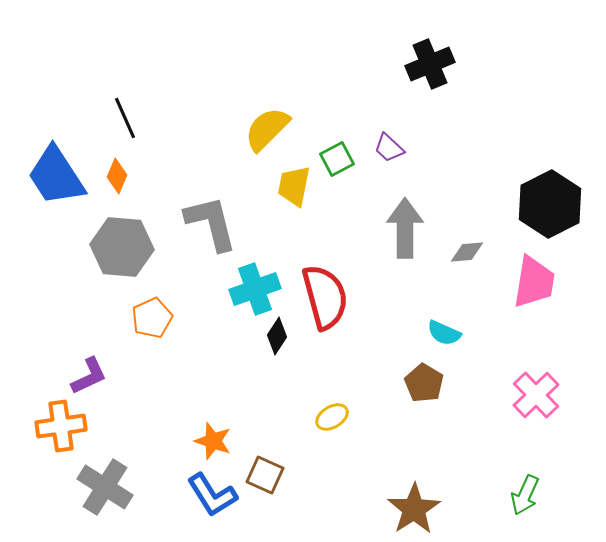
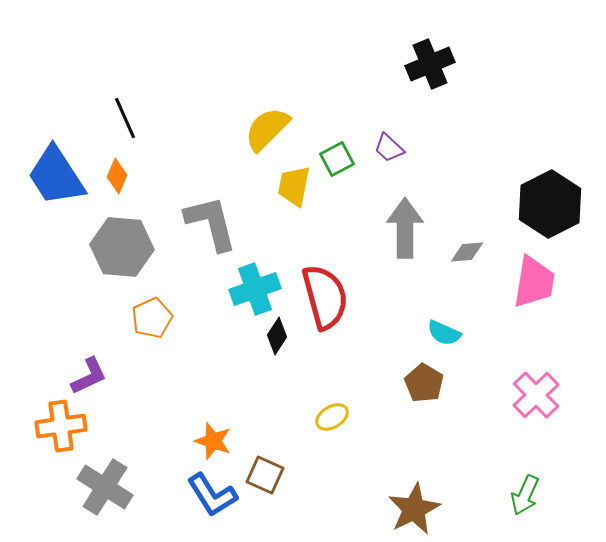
brown star: rotated 6 degrees clockwise
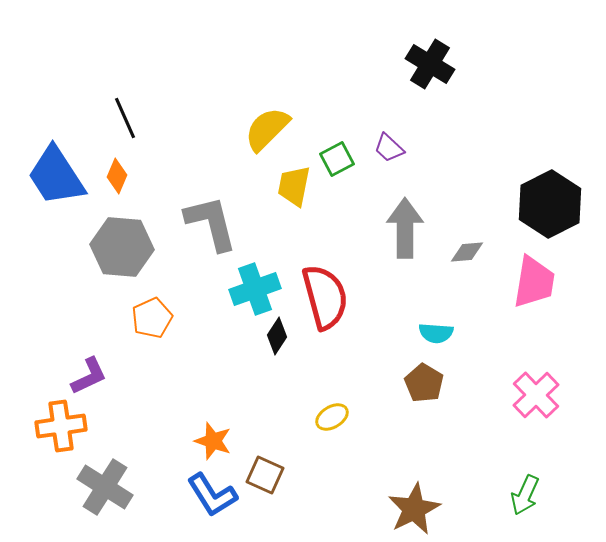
black cross: rotated 36 degrees counterclockwise
cyan semicircle: moved 8 px left; rotated 20 degrees counterclockwise
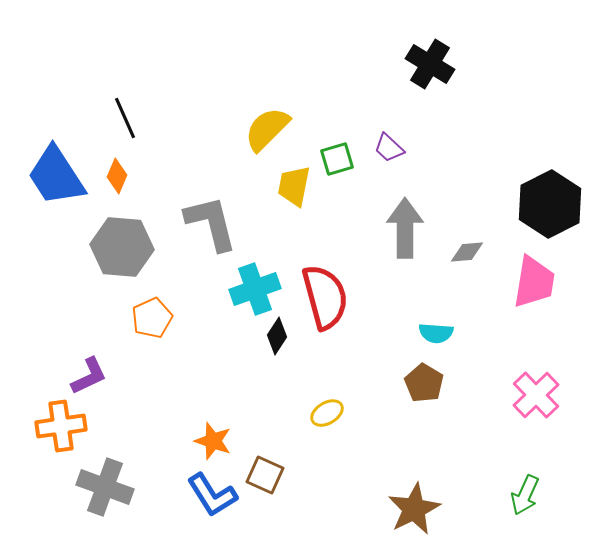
green square: rotated 12 degrees clockwise
yellow ellipse: moved 5 px left, 4 px up
gray cross: rotated 12 degrees counterclockwise
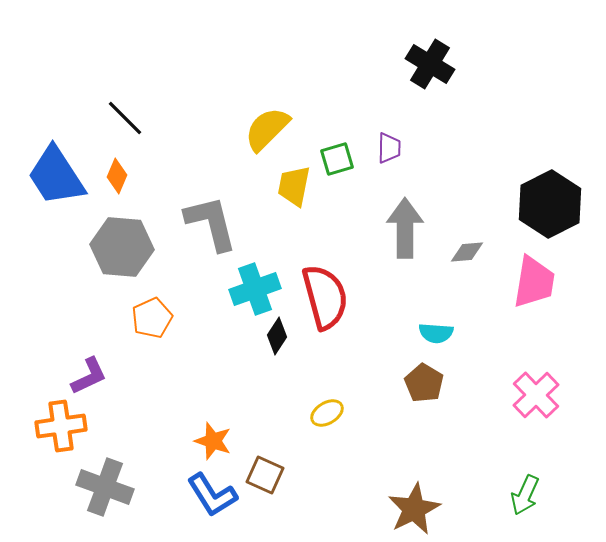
black line: rotated 21 degrees counterclockwise
purple trapezoid: rotated 132 degrees counterclockwise
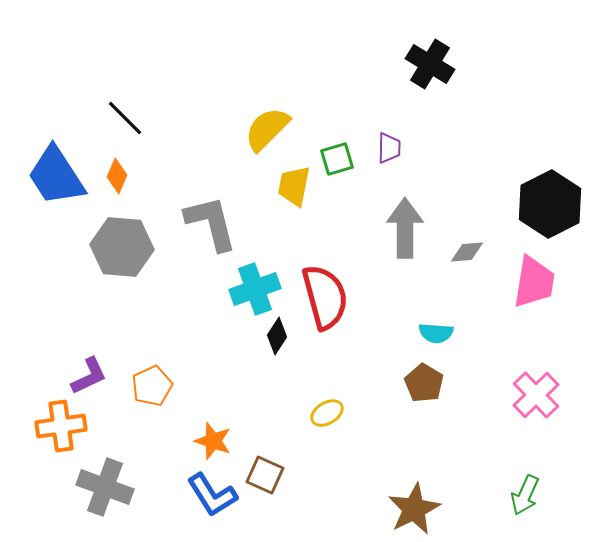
orange pentagon: moved 68 px down
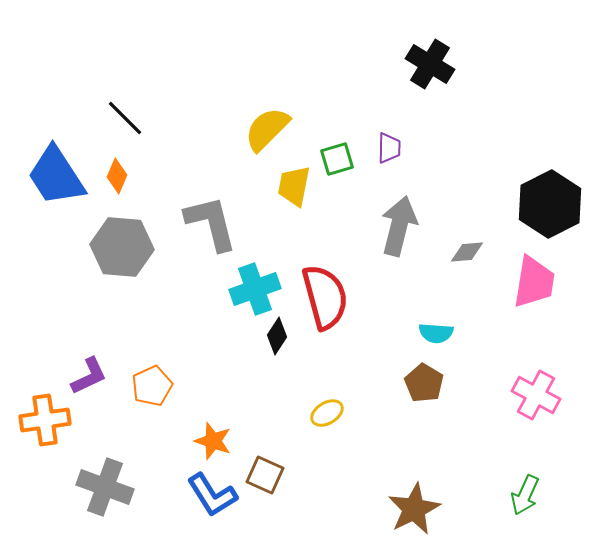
gray arrow: moved 6 px left, 2 px up; rotated 14 degrees clockwise
pink cross: rotated 18 degrees counterclockwise
orange cross: moved 16 px left, 6 px up
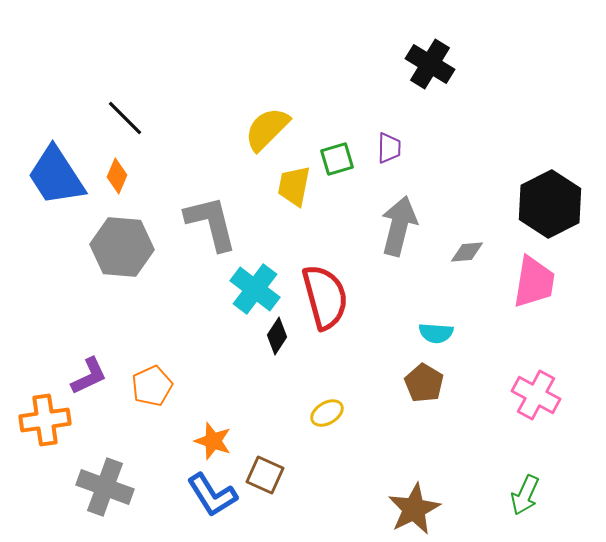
cyan cross: rotated 33 degrees counterclockwise
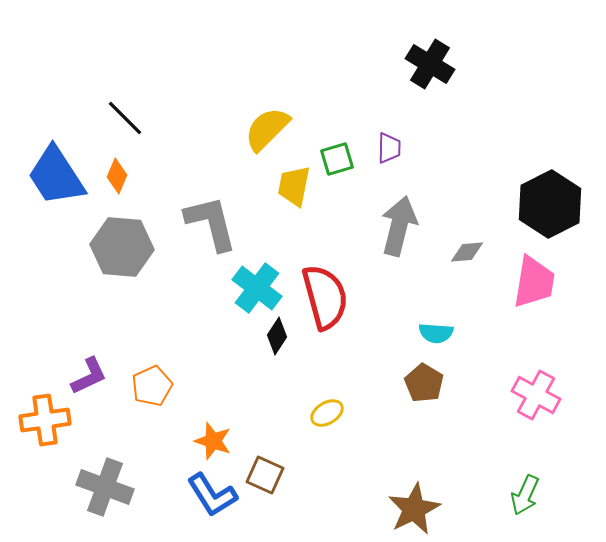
cyan cross: moved 2 px right, 1 px up
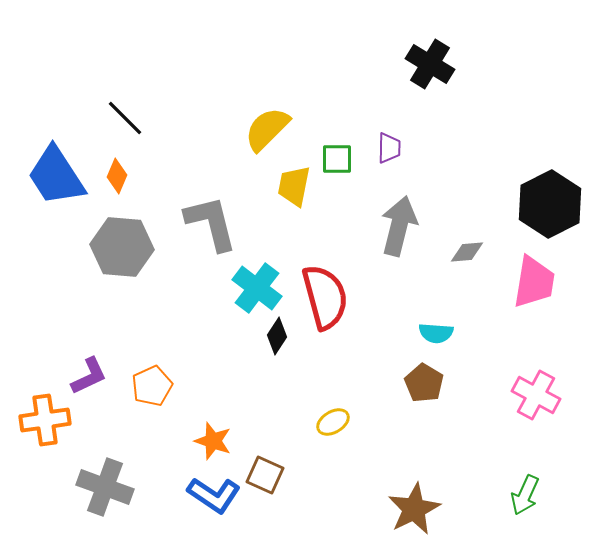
green square: rotated 16 degrees clockwise
yellow ellipse: moved 6 px right, 9 px down
blue L-shape: moved 2 px right; rotated 24 degrees counterclockwise
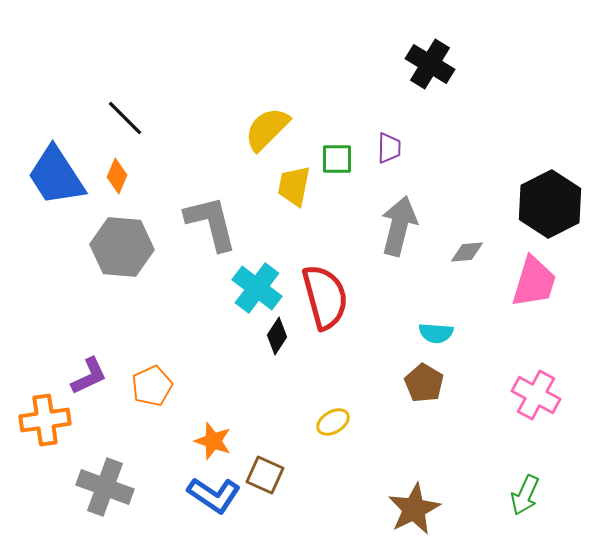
pink trapezoid: rotated 8 degrees clockwise
